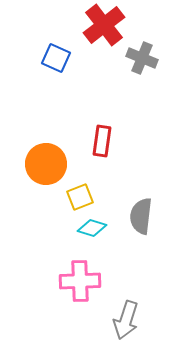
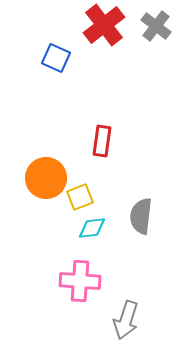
gray cross: moved 14 px right, 32 px up; rotated 16 degrees clockwise
orange circle: moved 14 px down
cyan diamond: rotated 24 degrees counterclockwise
pink cross: rotated 6 degrees clockwise
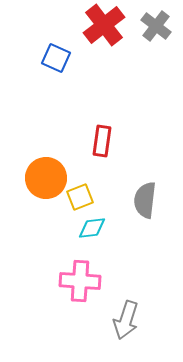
gray semicircle: moved 4 px right, 16 px up
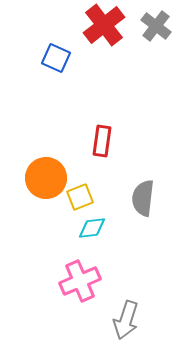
gray semicircle: moved 2 px left, 2 px up
pink cross: rotated 27 degrees counterclockwise
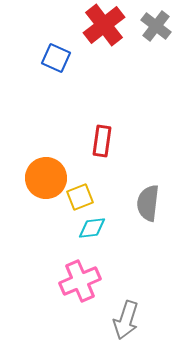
gray semicircle: moved 5 px right, 5 px down
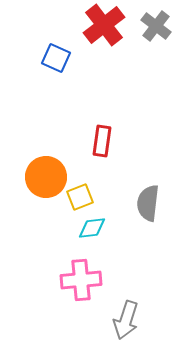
orange circle: moved 1 px up
pink cross: moved 1 px right, 1 px up; rotated 18 degrees clockwise
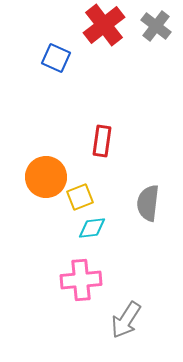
gray arrow: rotated 15 degrees clockwise
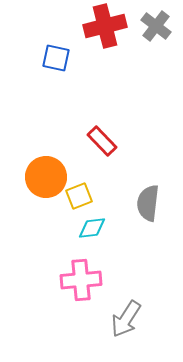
red cross: moved 1 px right, 1 px down; rotated 24 degrees clockwise
blue square: rotated 12 degrees counterclockwise
red rectangle: rotated 52 degrees counterclockwise
yellow square: moved 1 px left, 1 px up
gray arrow: moved 1 px up
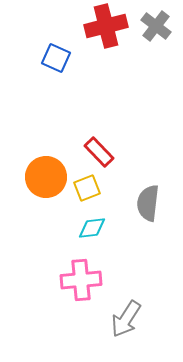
red cross: moved 1 px right
blue square: rotated 12 degrees clockwise
red rectangle: moved 3 px left, 11 px down
yellow square: moved 8 px right, 8 px up
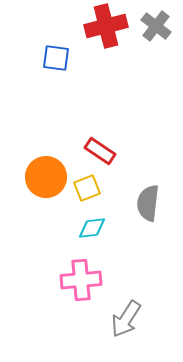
blue square: rotated 16 degrees counterclockwise
red rectangle: moved 1 px right, 1 px up; rotated 12 degrees counterclockwise
